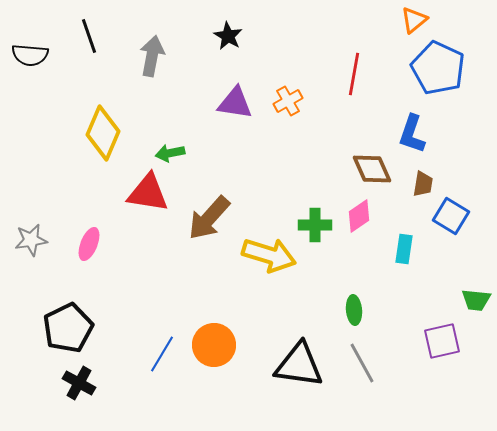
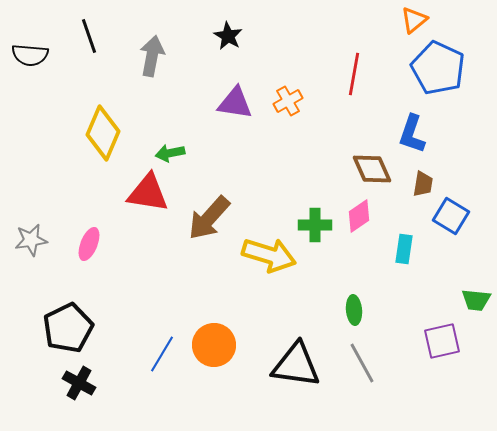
black triangle: moved 3 px left
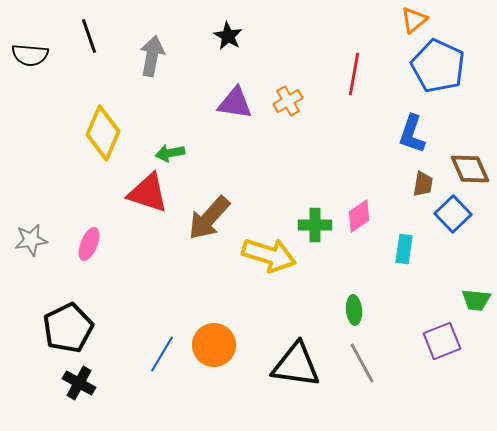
blue pentagon: moved 2 px up
brown diamond: moved 98 px right
red triangle: rotated 9 degrees clockwise
blue square: moved 2 px right, 2 px up; rotated 15 degrees clockwise
purple square: rotated 9 degrees counterclockwise
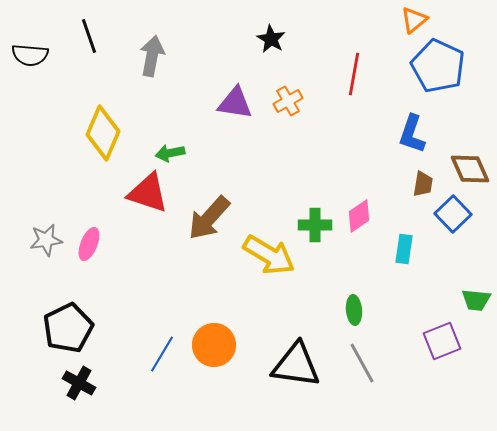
black star: moved 43 px right, 3 px down
gray star: moved 15 px right
yellow arrow: rotated 14 degrees clockwise
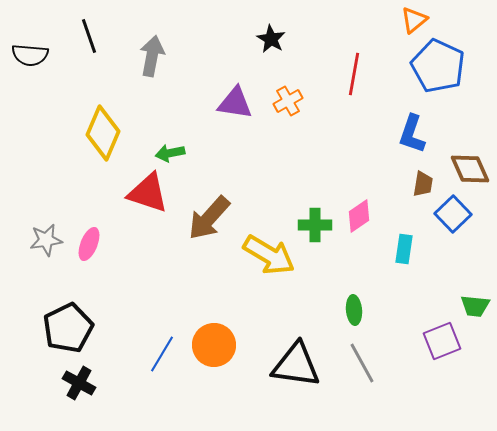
green trapezoid: moved 1 px left, 6 px down
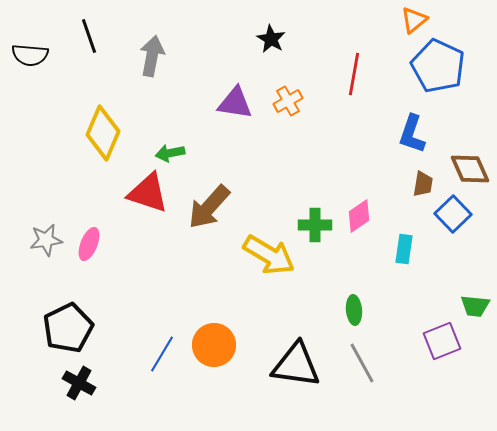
brown arrow: moved 11 px up
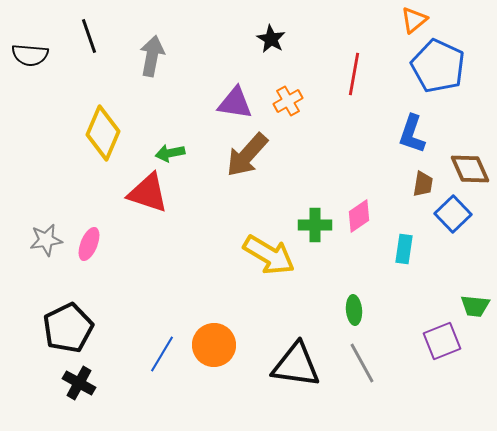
brown arrow: moved 38 px right, 52 px up
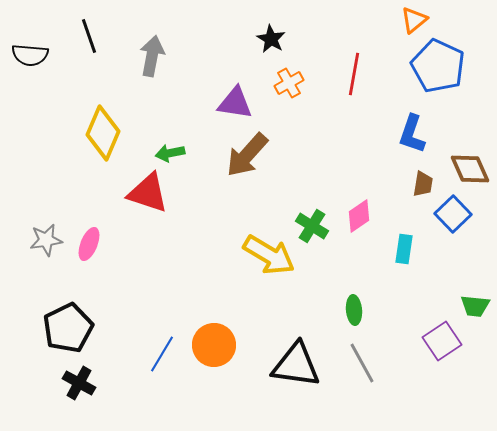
orange cross: moved 1 px right, 18 px up
green cross: moved 3 px left, 1 px down; rotated 32 degrees clockwise
purple square: rotated 12 degrees counterclockwise
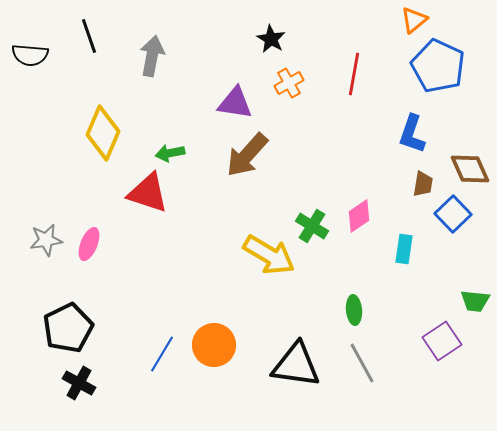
green trapezoid: moved 5 px up
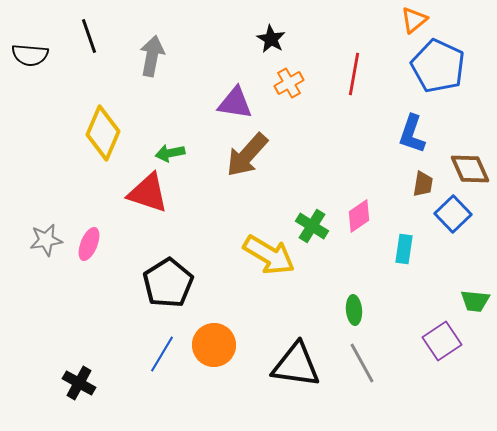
black pentagon: moved 100 px right, 45 px up; rotated 6 degrees counterclockwise
